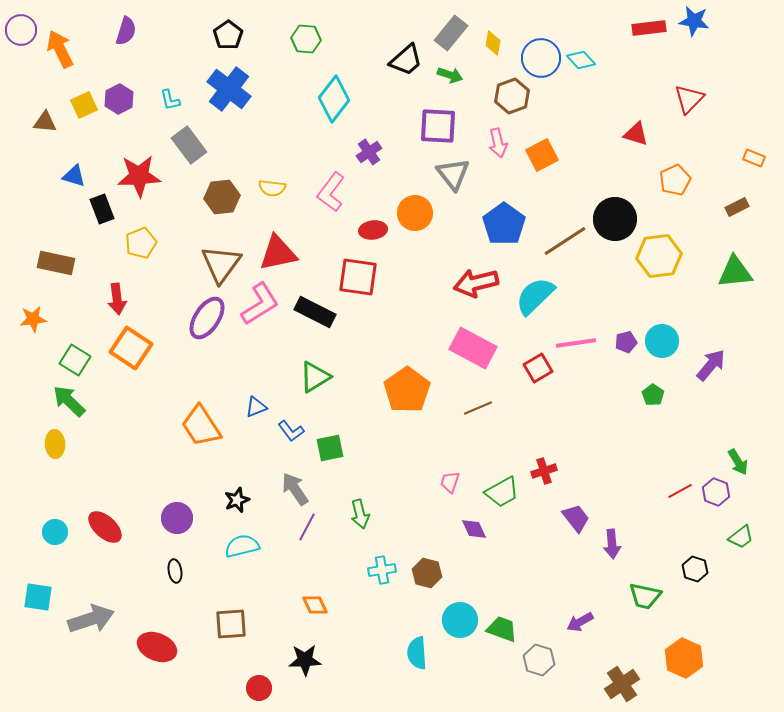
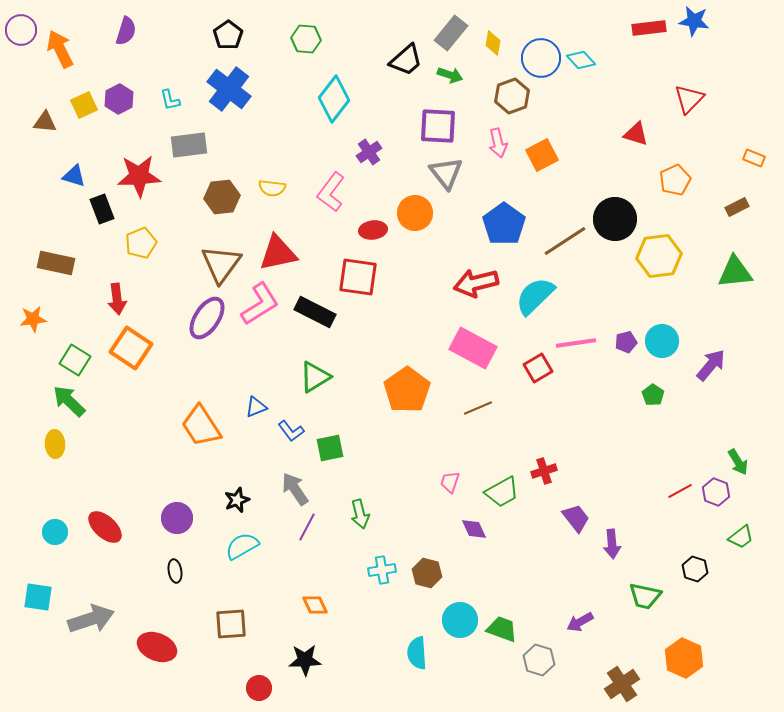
gray rectangle at (189, 145): rotated 60 degrees counterclockwise
gray triangle at (453, 174): moved 7 px left, 1 px up
cyan semicircle at (242, 546): rotated 16 degrees counterclockwise
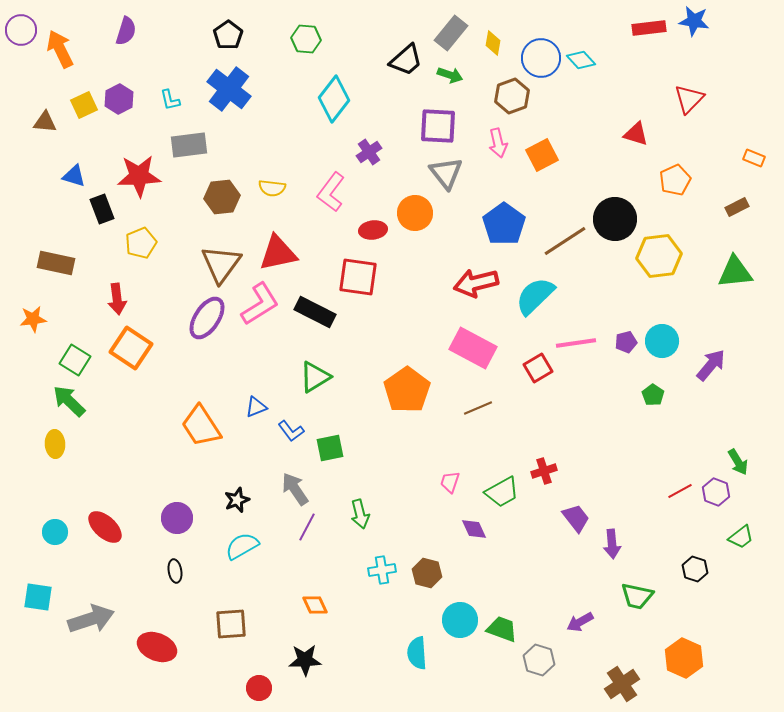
green trapezoid at (645, 596): moved 8 px left
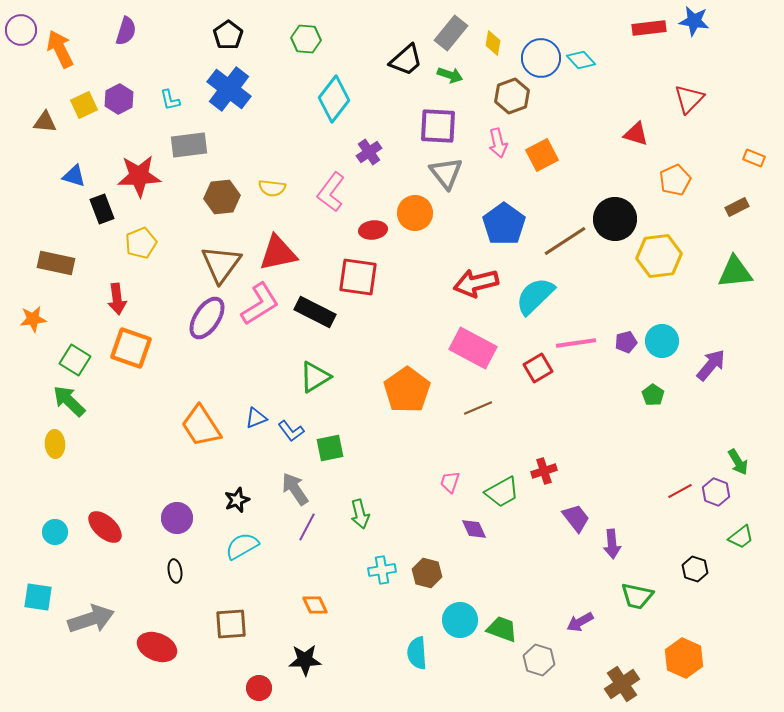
orange square at (131, 348): rotated 15 degrees counterclockwise
blue triangle at (256, 407): moved 11 px down
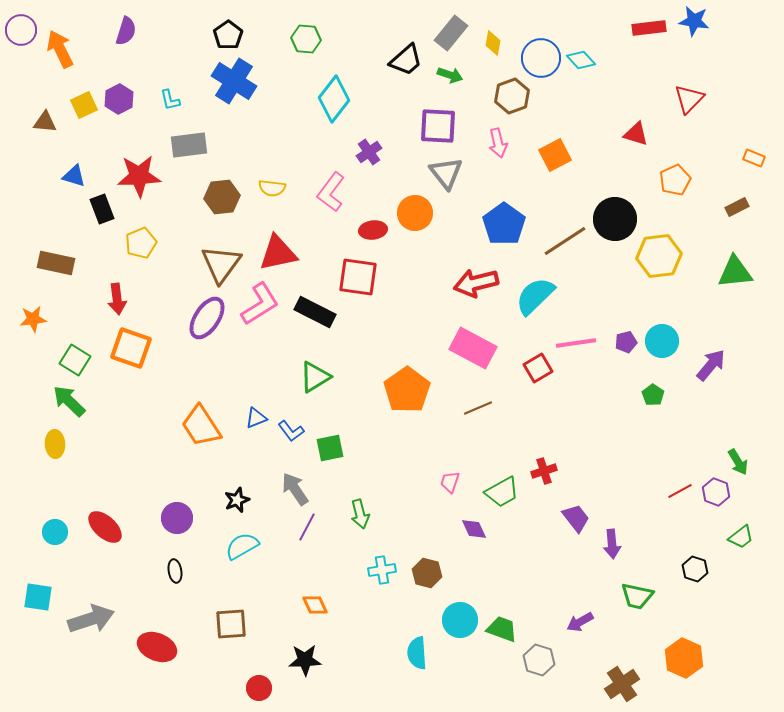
blue cross at (229, 89): moved 5 px right, 8 px up; rotated 6 degrees counterclockwise
orange square at (542, 155): moved 13 px right
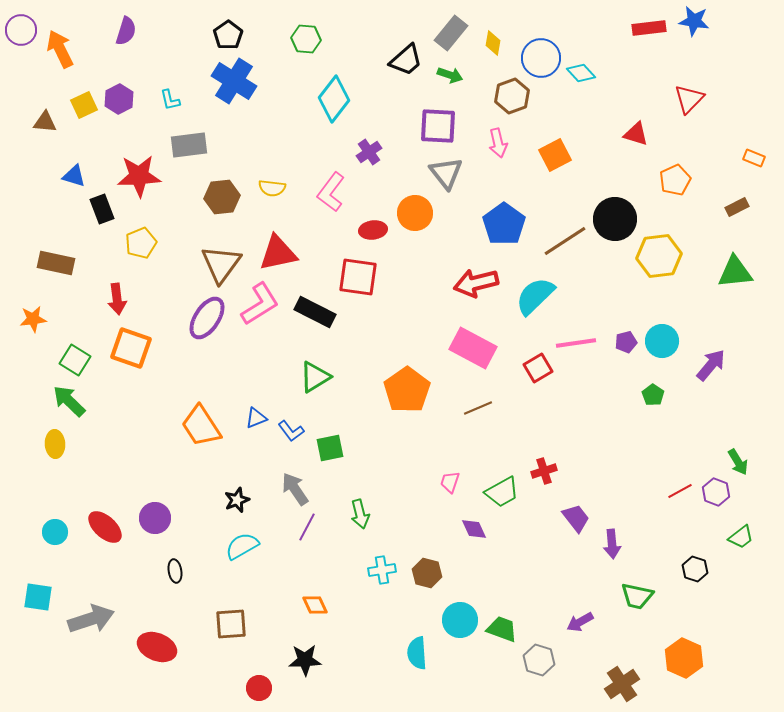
cyan diamond at (581, 60): moved 13 px down
purple circle at (177, 518): moved 22 px left
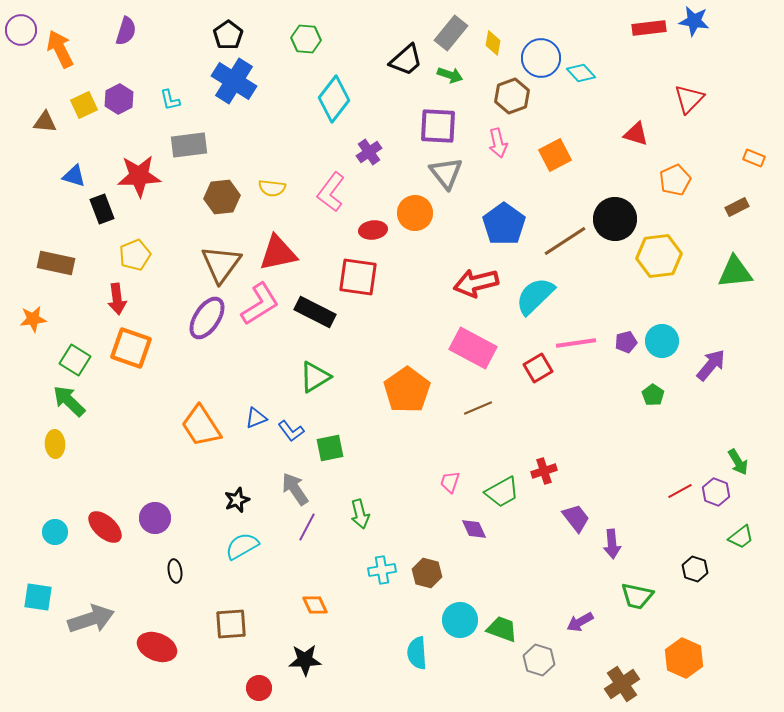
yellow pentagon at (141, 243): moved 6 px left, 12 px down
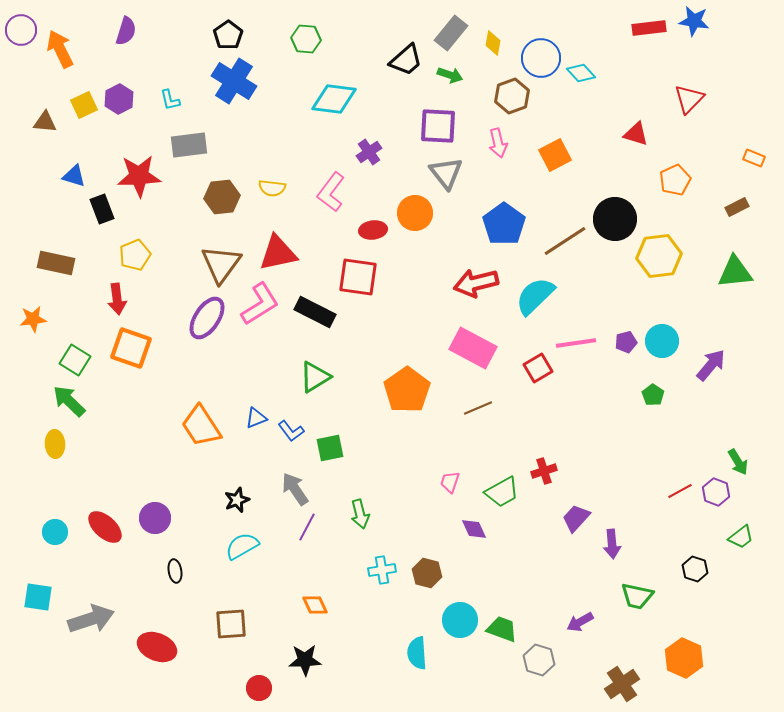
cyan diamond at (334, 99): rotated 60 degrees clockwise
purple trapezoid at (576, 518): rotated 100 degrees counterclockwise
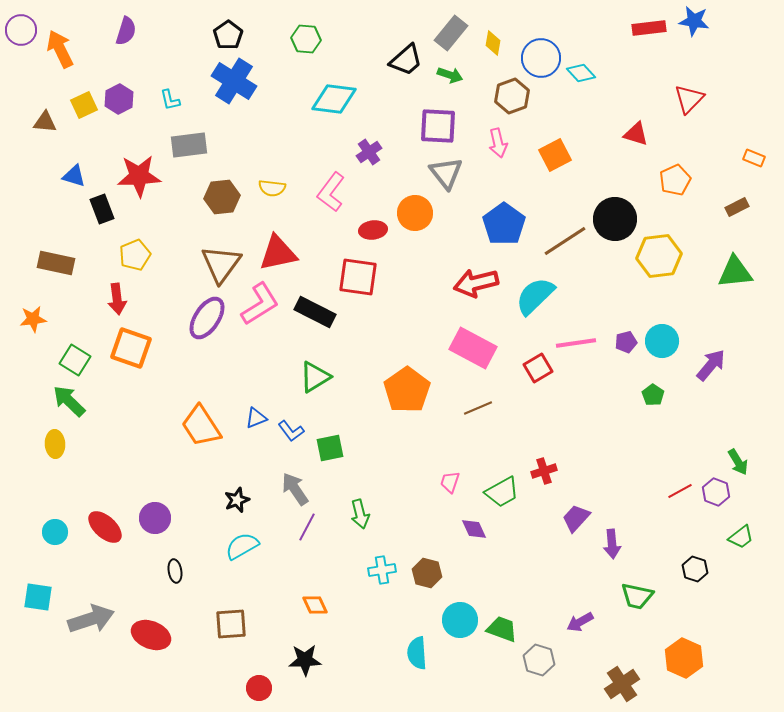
red ellipse at (157, 647): moved 6 px left, 12 px up
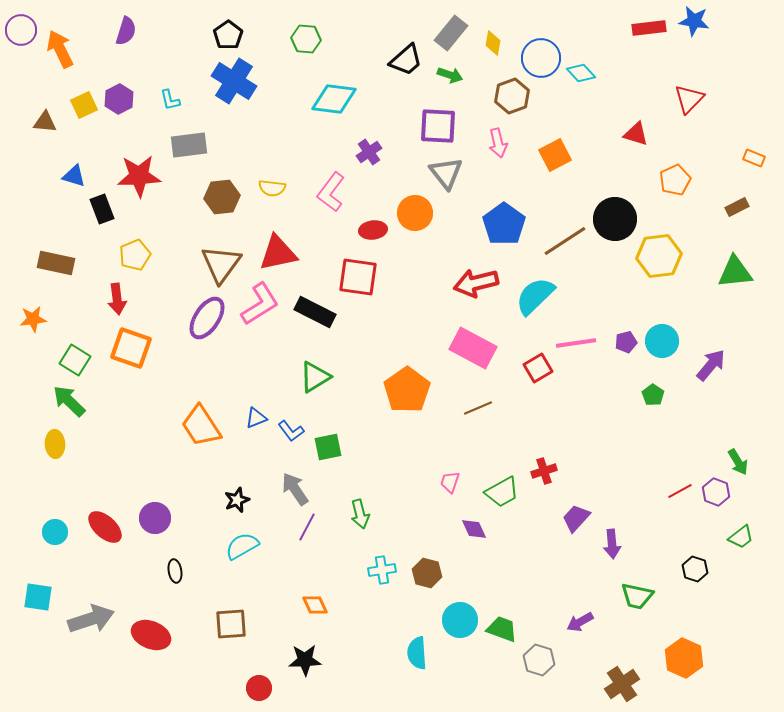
green square at (330, 448): moved 2 px left, 1 px up
